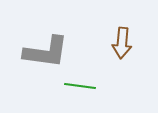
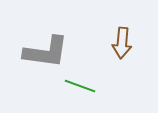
green line: rotated 12 degrees clockwise
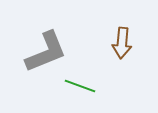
gray L-shape: rotated 30 degrees counterclockwise
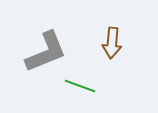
brown arrow: moved 10 px left
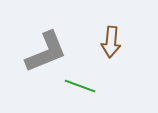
brown arrow: moved 1 px left, 1 px up
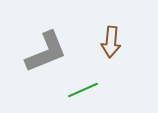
green line: moved 3 px right, 4 px down; rotated 44 degrees counterclockwise
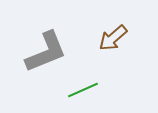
brown arrow: moved 2 px right, 4 px up; rotated 44 degrees clockwise
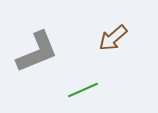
gray L-shape: moved 9 px left
